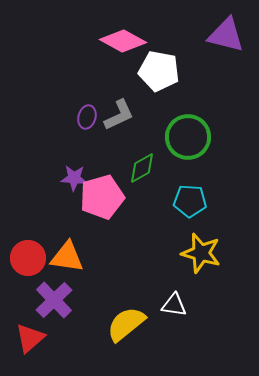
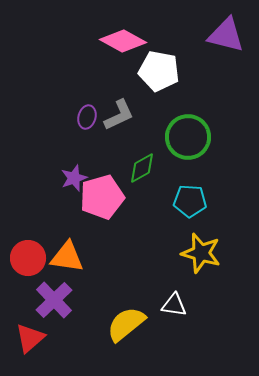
purple star: rotated 24 degrees counterclockwise
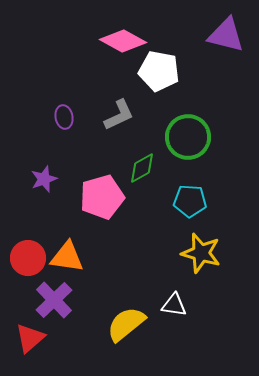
purple ellipse: moved 23 px left; rotated 25 degrees counterclockwise
purple star: moved 30 px left, 1 px down
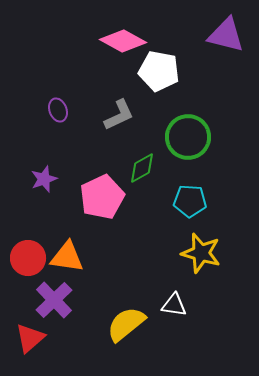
purple ellipse: moved 6 px left, 7 px up; rotated 10 degrees counterclockwise
pink pentagon: rotated 9 degrees counterclockwise
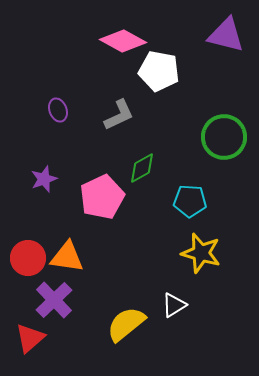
green circle: moved 36 px right
white triangle: rotated 40 degrees counterclockwise
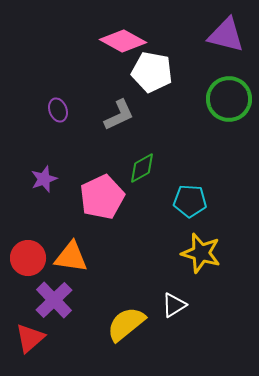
white pentagon: moved 7 px left, 1 px down
green circle: moved 5 px right, 38 px up
orange triangle: moved 4 px right
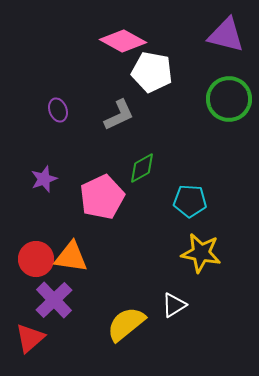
yellow star: rotated 6 degrees counterclockwise
red circle: moved 8 px right, 1 px down
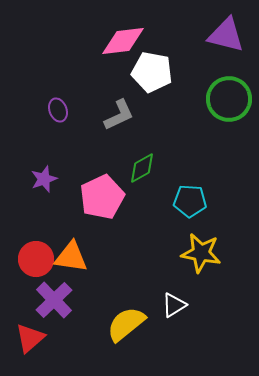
pink diamond: rotated 36 degrees counterclockwise
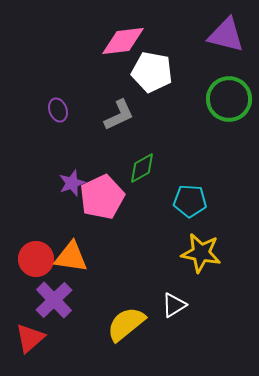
purple star: moved 28 px right, 4 px down
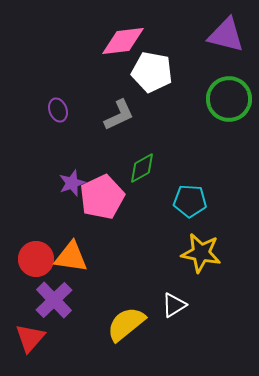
red triangle: rotated 8 degrees counterclockwise
